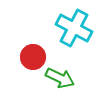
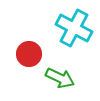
red circle: moved 4 px left, 3 px up
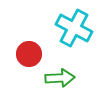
green arrow: rotated 28 degrees counterclockwise
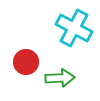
red circle: moved 3 px left, 8 px down
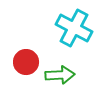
green arrow: moved 3 px up
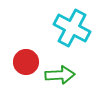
cyan cross: moved 2 px left
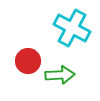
red circle: moved 2 px right, 1 px up
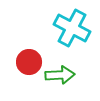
red circle: moved 1 px right, 1 px down
